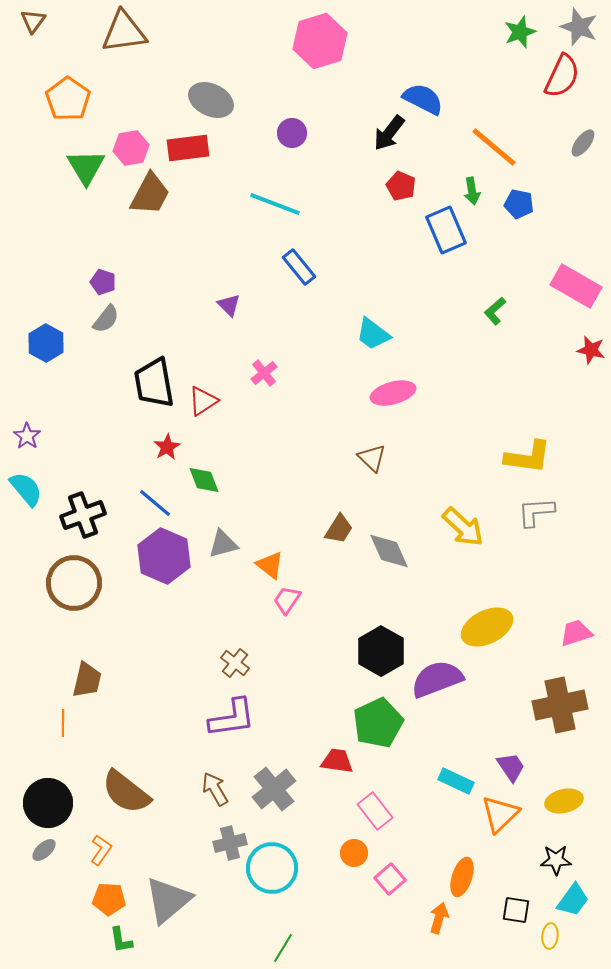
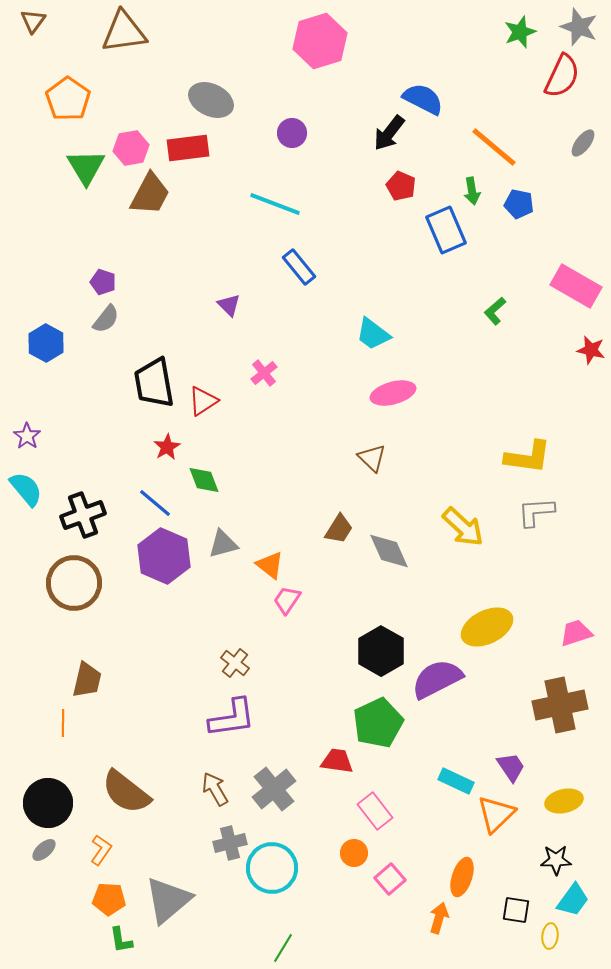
purple semicircle at (437, 679): rotated 6 degrees counterclockwise
orange triangle at (500, 814): moved 4 px left
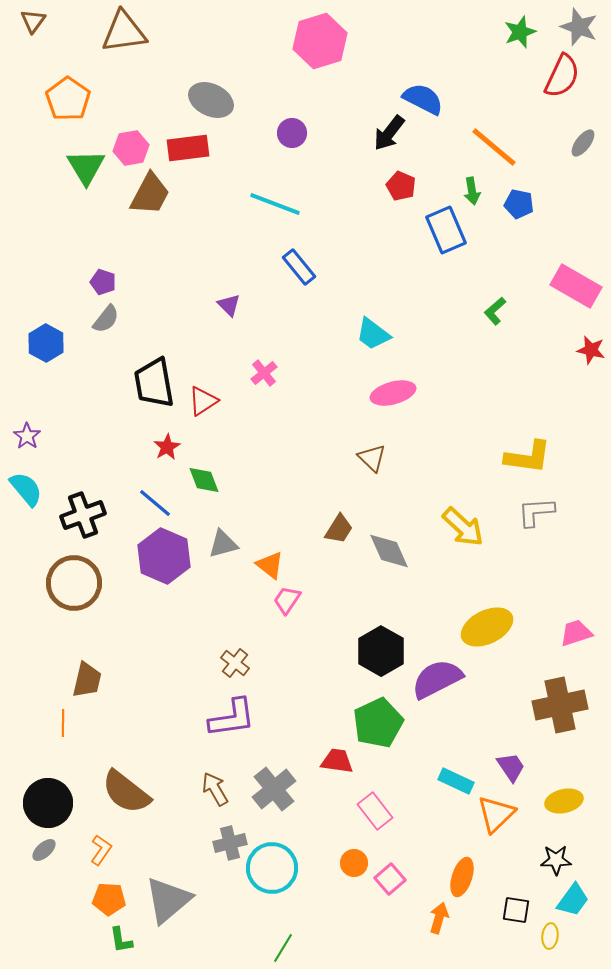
orange circle at (354, 853): moved 10 px down
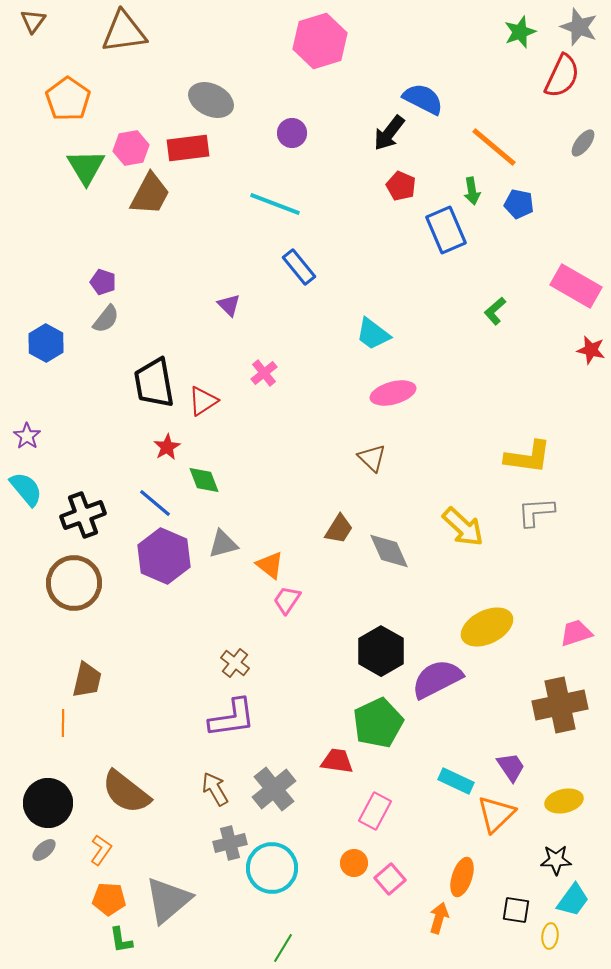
pink rectangle at (375, 811): rotated 66 degrees clockwise
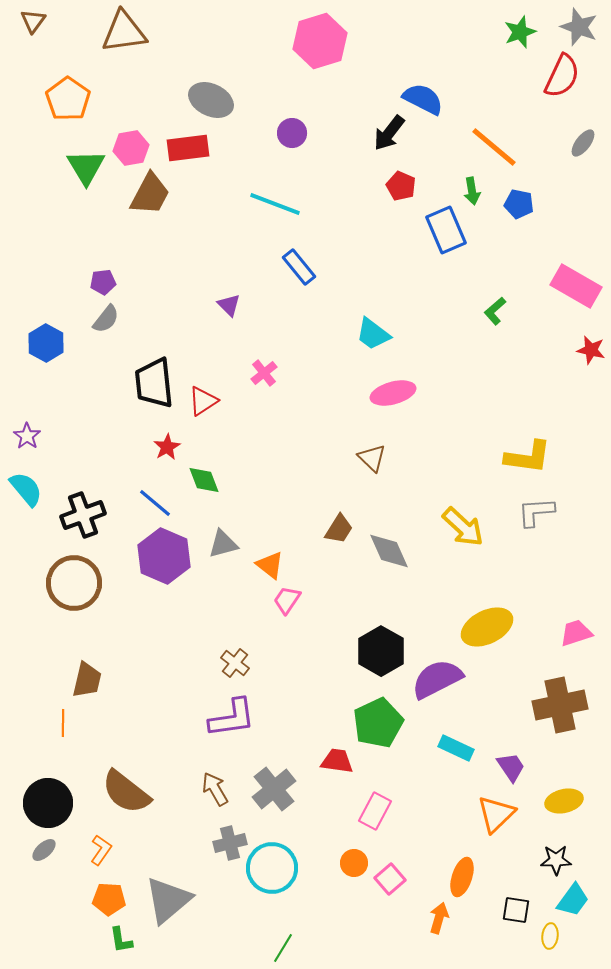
purple pentagon at (103, 282): rotated 25 degrees counterclockwise
black trapezoid at (154, 383): rotated 4 degrees clockwise
cyan rectangle at (456, 781): moved 33 px up
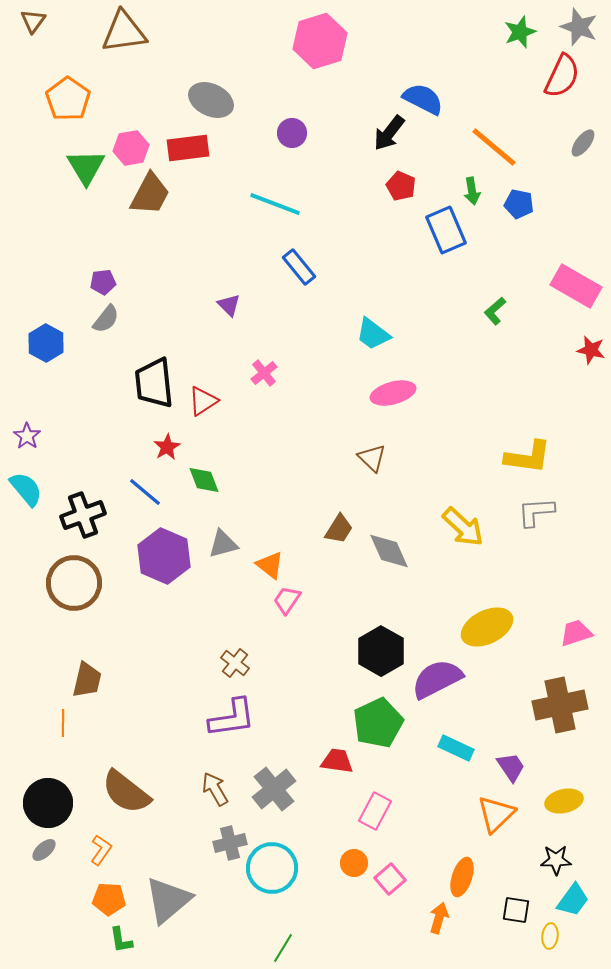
blue line at (155, 503): moved 10 px left, 11 px up
